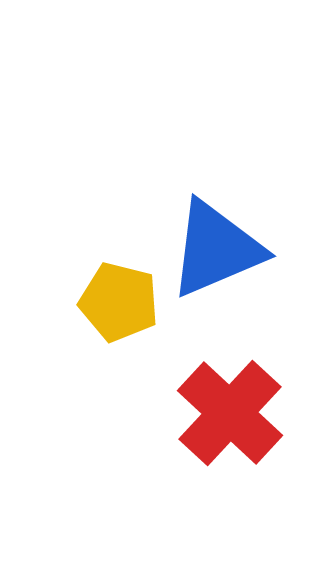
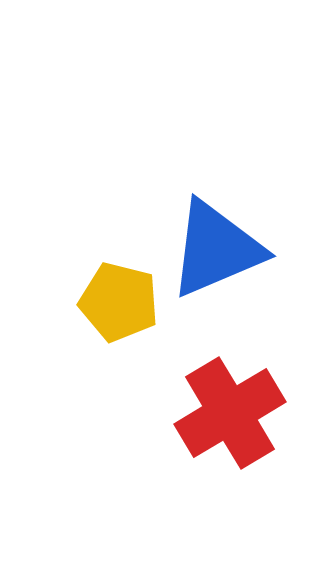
red cross: rotated 16 degrees clockwise
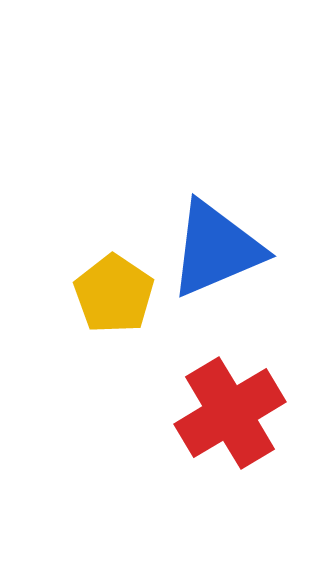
yellow pentagon: moved 5 px left, 8 px up; rotated 20 degrees clockwise
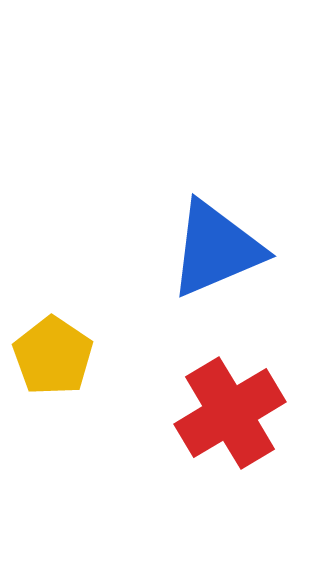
yellow pentagon: moved 61 px left, 62 px down
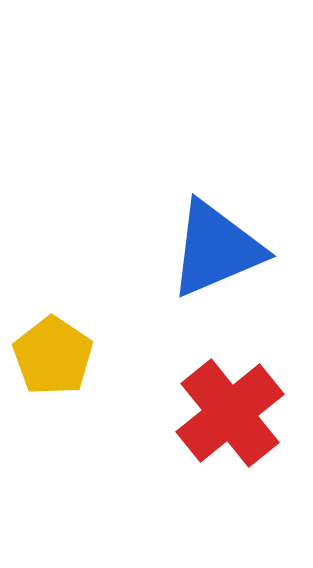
red cross: rotated 8 degrees counterclockwise
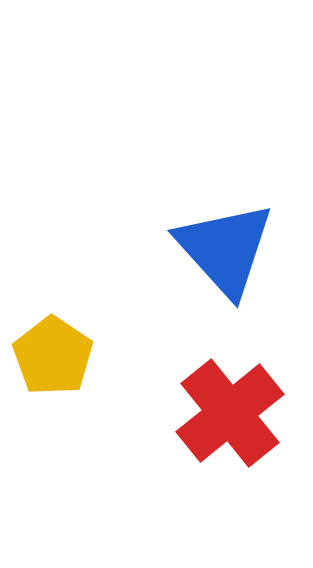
blue triangle: moved 9 px right; rotated 49 degrees counterclockwise
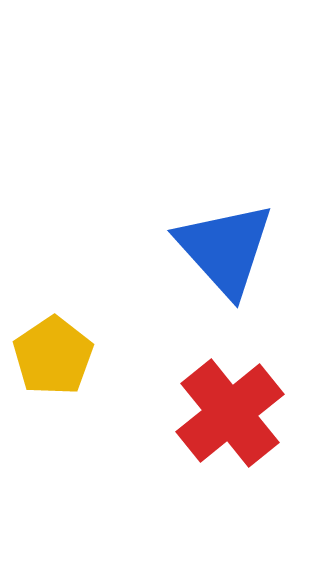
yellow pentagon: rotated 4 degrees clockwise
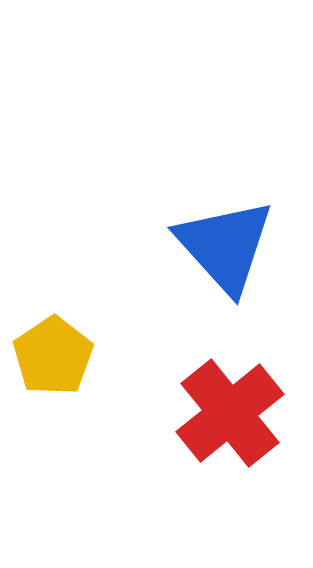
blue triangle: moved 3 px up
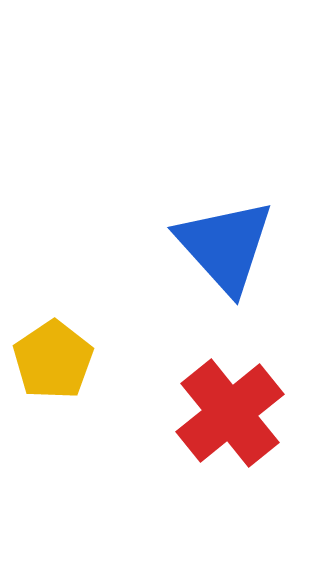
yellow pentagon: moved 4 px down
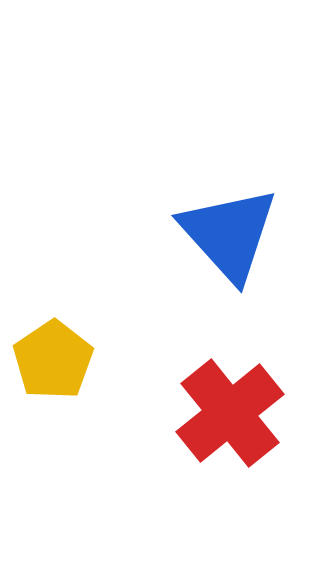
blue triangle: moved 4 px right, 12 px up
